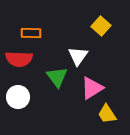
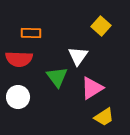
yellow trapezoid: moved 3 px left, 3 px down; rotated 90 degrees counterclockwise
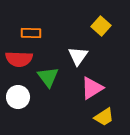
green triangle: moved 9 px left
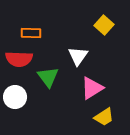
yellow square: moved 3 px right, 1 px up
white circle: moved 3 px left
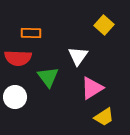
red semicircle: moved 1 px left, 1 px up
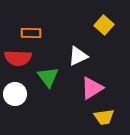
white triangle: rotated 30 degrees clockwise
white circle: moved 3 px up
yellow trapezoid: rotated 25 degrees clockwise
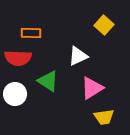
green triangle: moved 4 px down; rotated 20 degrees counterclockwise
